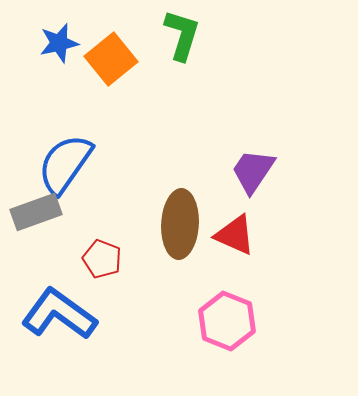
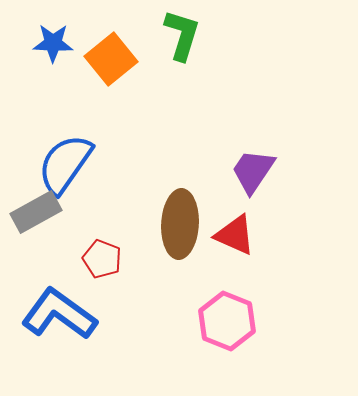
blue star: moved 6 px left; rotated 15 degrees clockwise
gray rectangle: rotated 9 degrees counterclockwise
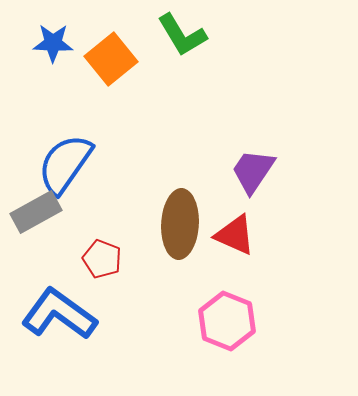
green L-shape: rotated 132 degrees clockwise
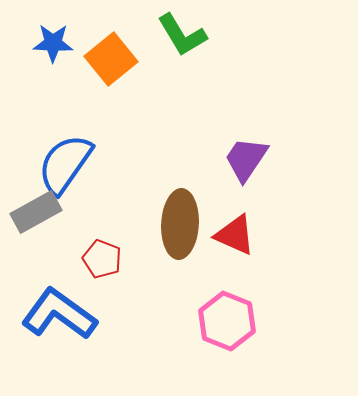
purple trapezoid: moved 7 px left, 12 px up
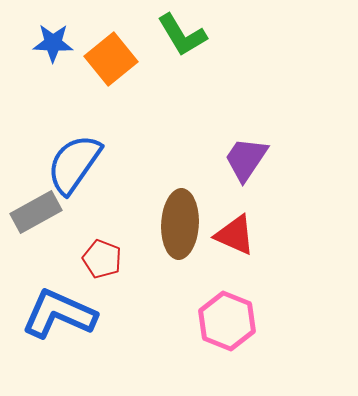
blue semicircle: moved 9 px right
blue L-shape: rotated 12 degrees counterclockwise
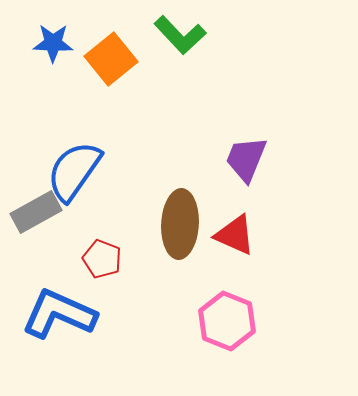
green L-shape: moved 2 px left; rotated 12 degrees counterclockwise
purple trapezoid: rotated 12 degrees counterclockwise
blue semicircle: moved 7 px down
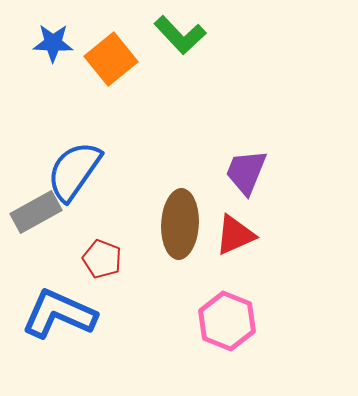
purple trapezoid: moved 13 px down
red triangle: rotated 48 degrees counterclockwise
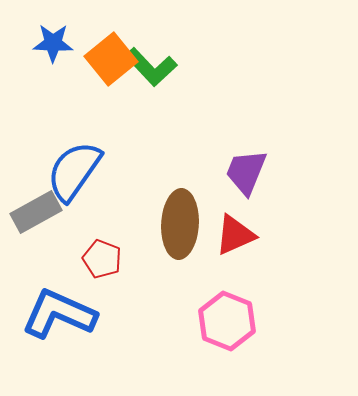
green L-shape: moved 29 px left, 32 px down
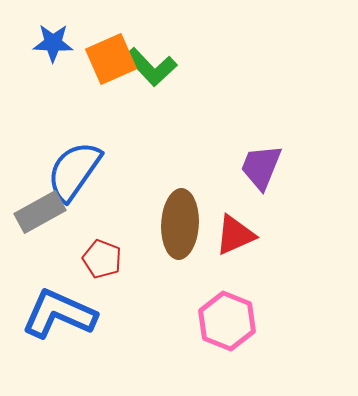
orange square: rotated 15 degrees clockwise
purple trapezoid: moved 15 px right, 5 px up
gray rectangle: moved 4 px right
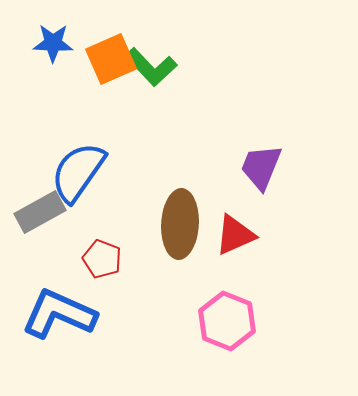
blue semicircle: moved 4 px right, 1 px down
